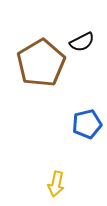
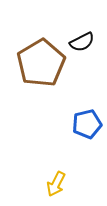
yellow arrow: rotated 15 degrees clockwise
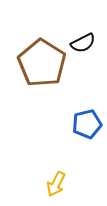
black semicircle: moved 1 px right, 1 px down
brown pentagon: moved 1 px right; rotated 9 degrees counterclockwise
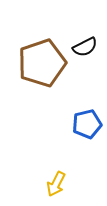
black semicircle: moved 2 px right, 4 px down
brown pentagon: rotated 21 degrees clockwise
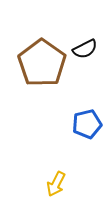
black semicircle: moved 2 px down
brown pentagon: rotated 18 degrees counterclockwise
